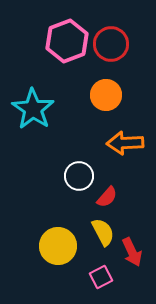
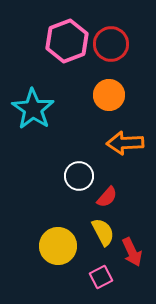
orange circle: moved 3 px right
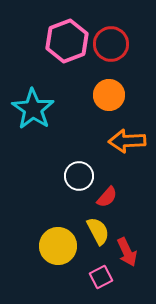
orange arrow: moved 2 px right, 2 px up
yellow semicircle: moved 5 px left, 1 px up
red arrow: moved 5 px left
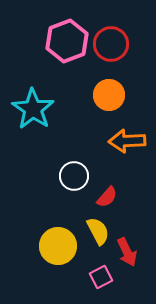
white circle: moved 5 px left
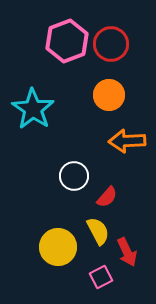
yellow circle: moved 1 px down
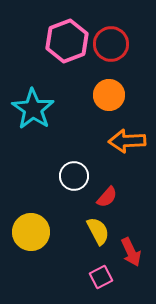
yellow circle: moved 27 px left, 15 px up
red arrow: moved 4 px right
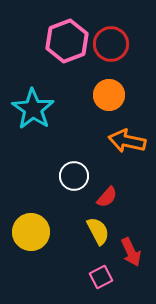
orange arrow: rotated 15 degrees clockwise
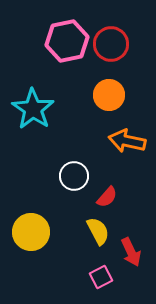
pink hexagon: rotated 9 degrees clockwise
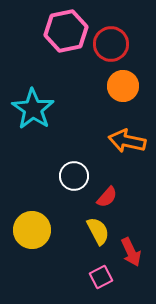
pink hexagon: moved 1 px left, 10 px up
orange circle: moved 14 px right, 9 px up
yellow circle: moved 1 px right, 2 px up
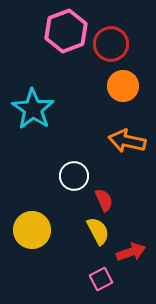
pink hexagon: rotated 9 degrees counterclockwise
red semicircle: moved 3 px left, 3 px down; rotated 65 degrees counterclockwise
red arrow: rotated 84 degrees counterclockwise
pink square: moved 2 px down
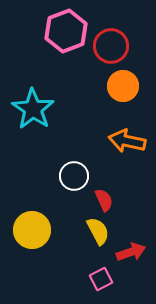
red circle: moved 2 px down
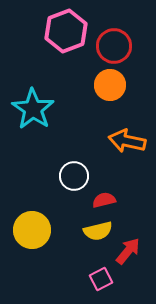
red circle: moved 3 px right
orange circle: moved 13 px left, 1 px up
red semicircle: rotated 80 degrees counterclockwise
yellow semicircle: rotated 104 degrees clockwise
red arrow: moved 3 px left, 1 px up; rotated 32 degrees counterclockwise
